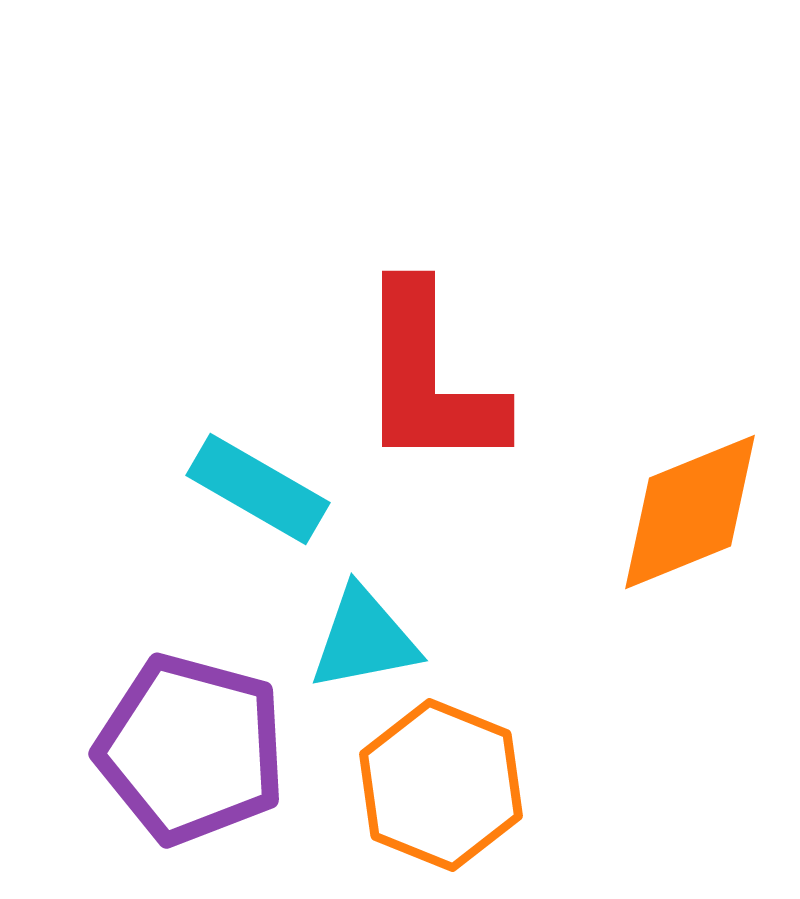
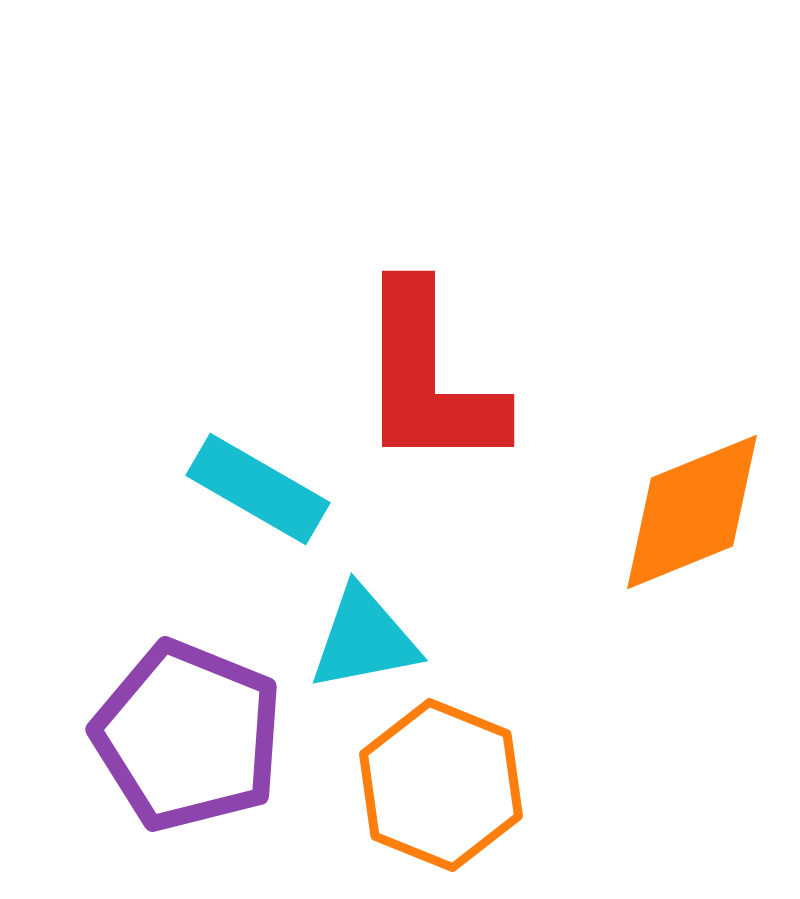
orange diamond: moved 2 px right
purple pentagon: moved 3 px left, 13 px up; rotated 7 degrees clockwise
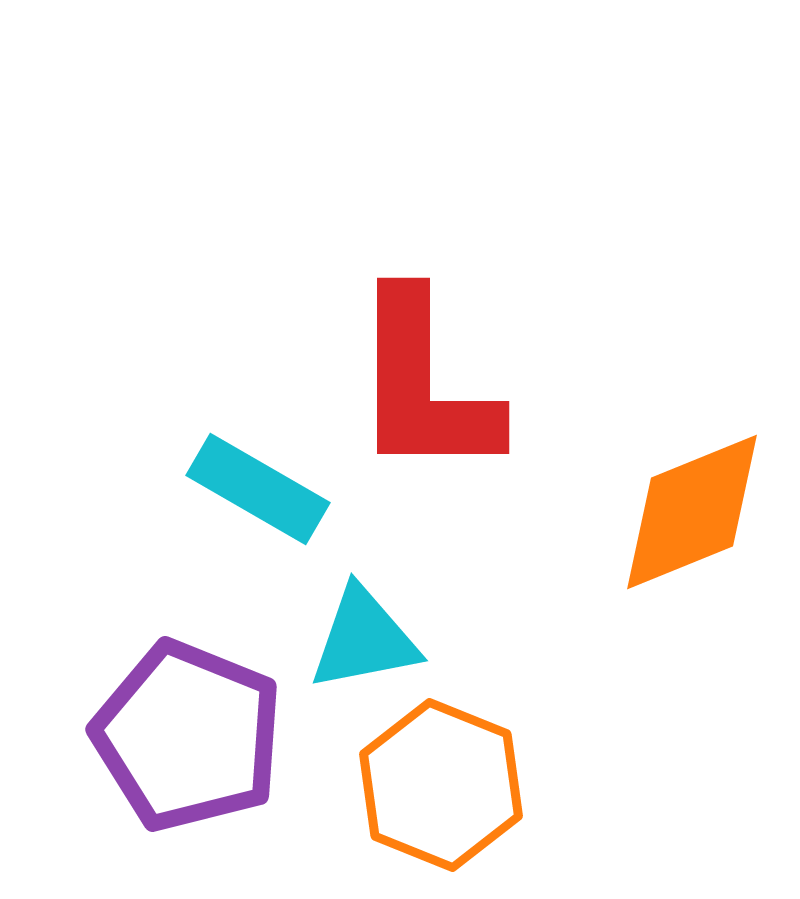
red L-shape: moved 5 px left, 7 px down
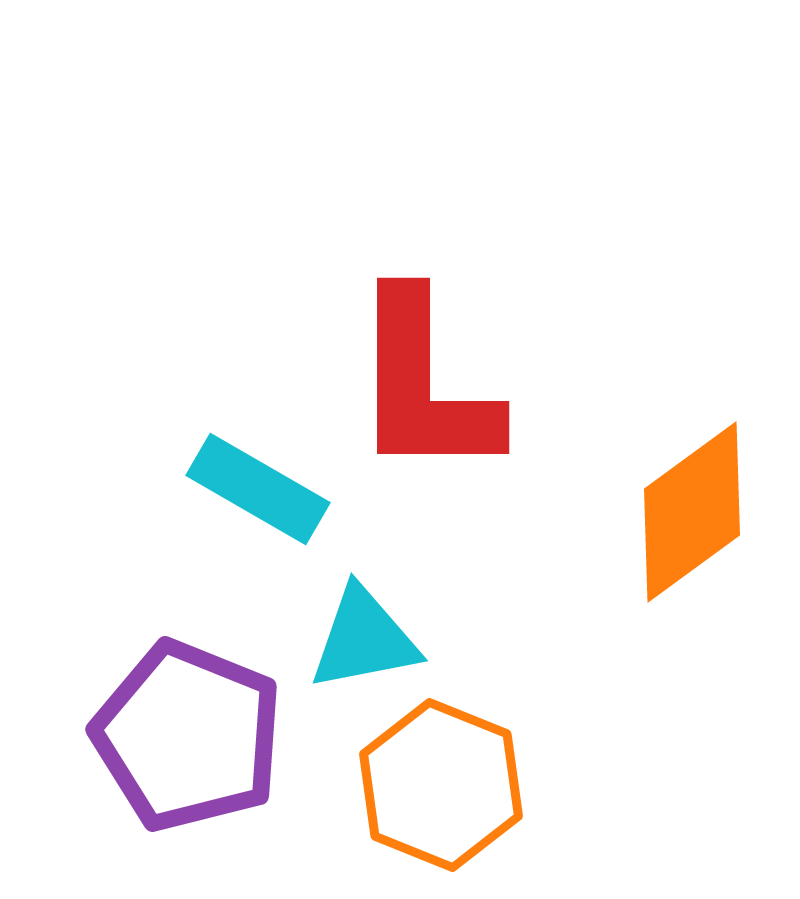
orange diamond: rotated 14 degrees counterclockwise
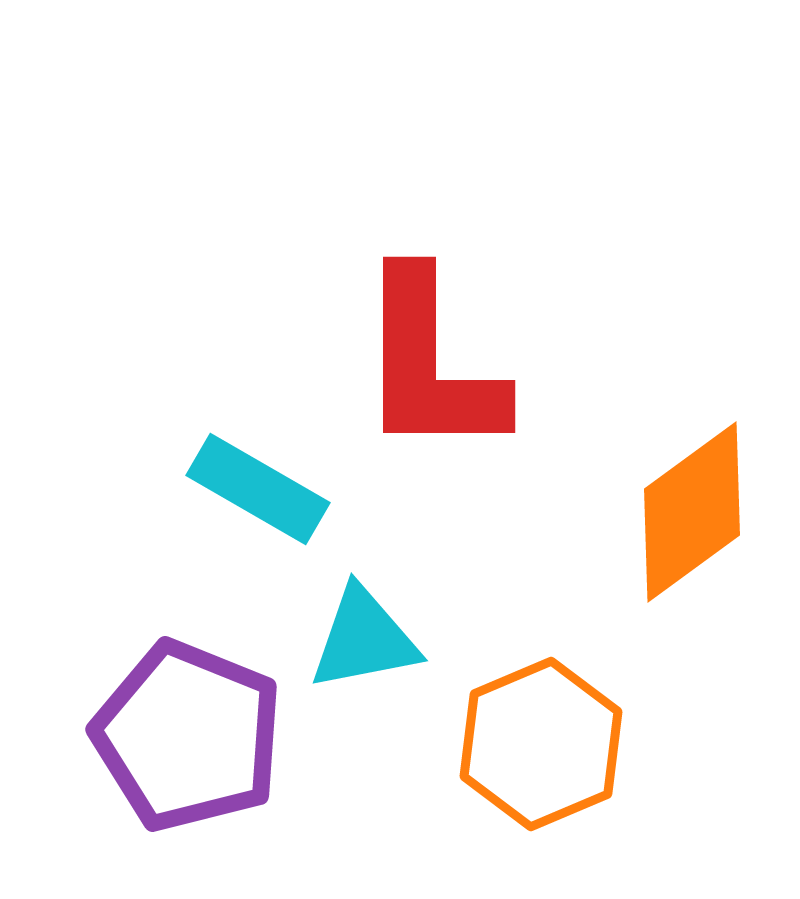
red L-shape: moved 6 px right, 21 px up
orange hexagon: moved 100 px right, 41 px up; rotated 15 degrees clockwise
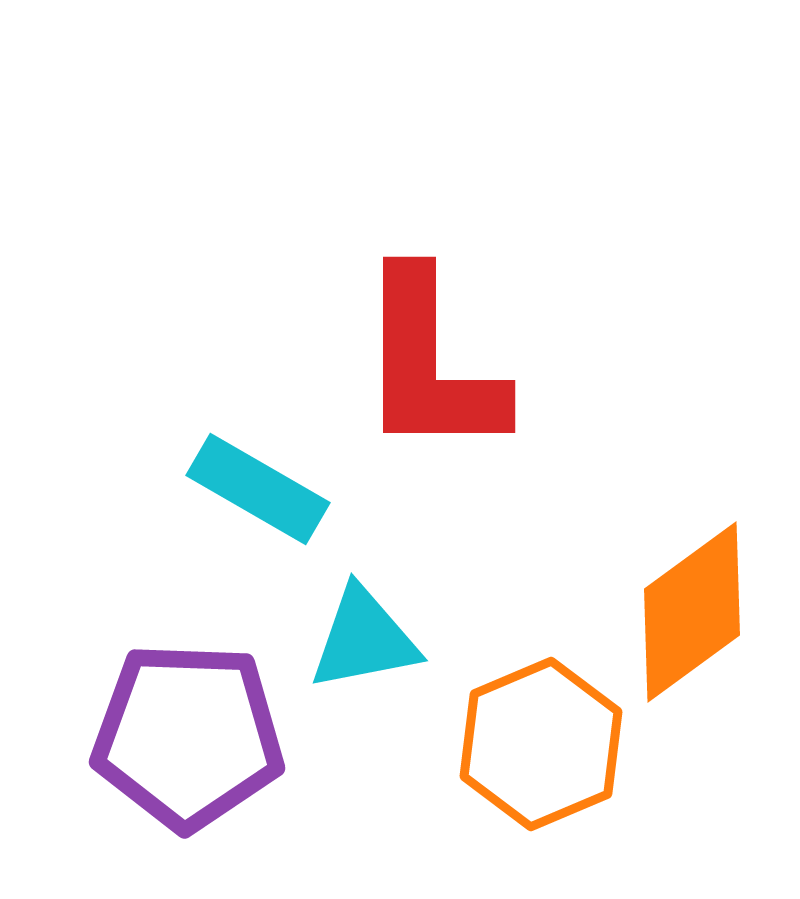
orange diamond: moved 100 px down
purple pentagon: rotated 20 degrees counterclockwise
